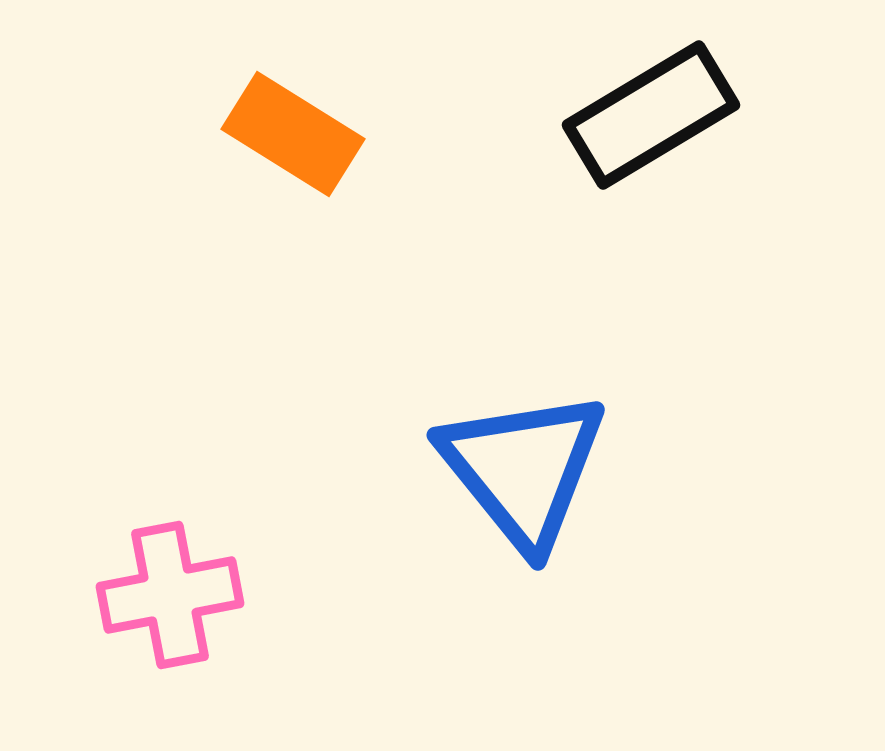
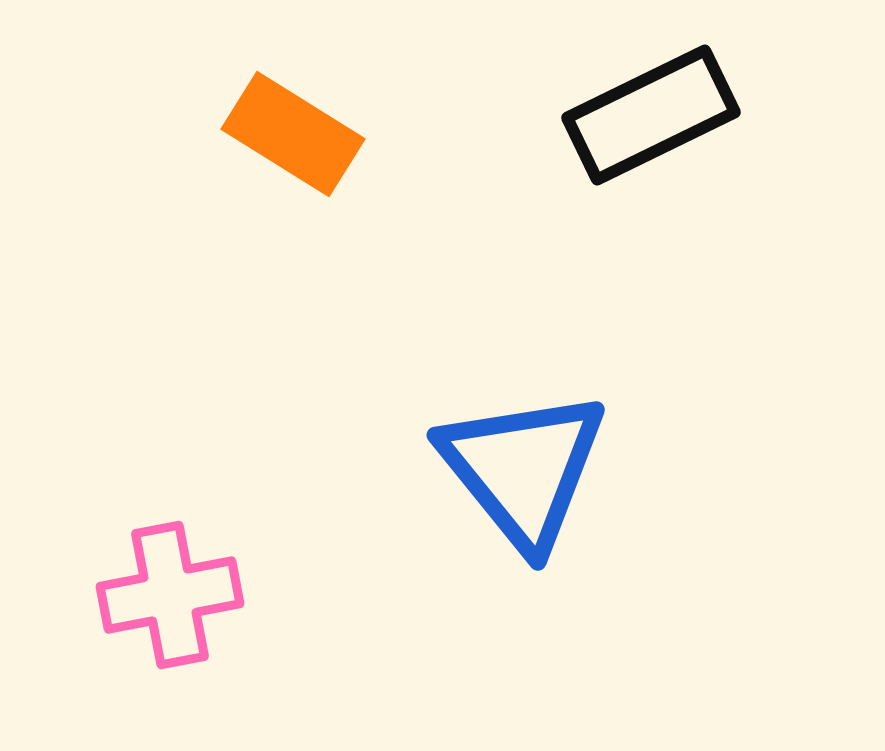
black rectangle: rotated 5 degrees clockwise
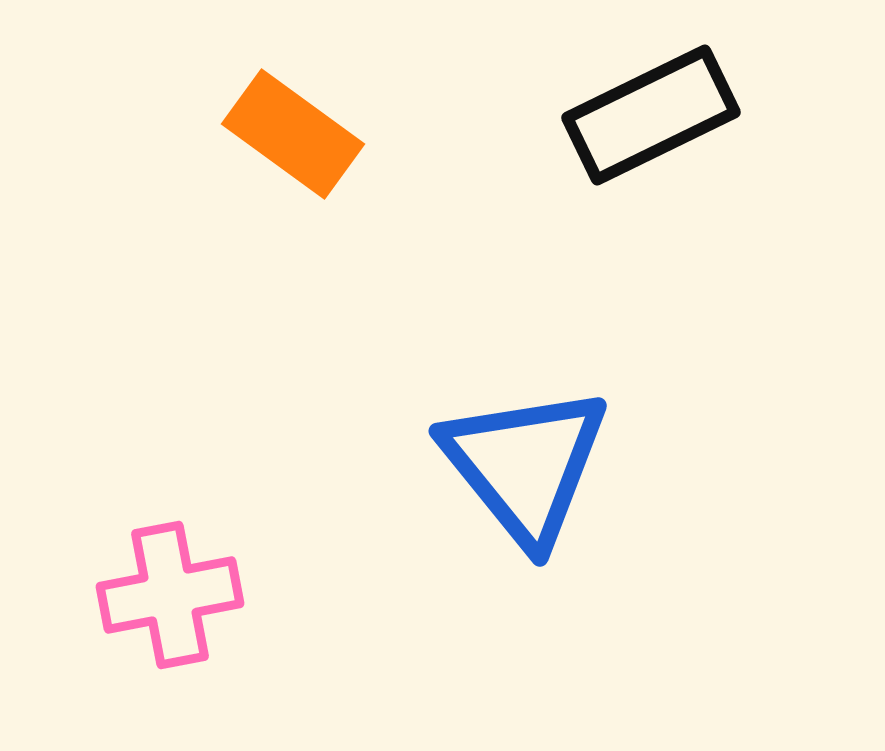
orange rectangle: rotated 4 degrees clockwise
blue triangle: moved 2 px right, 4 px up
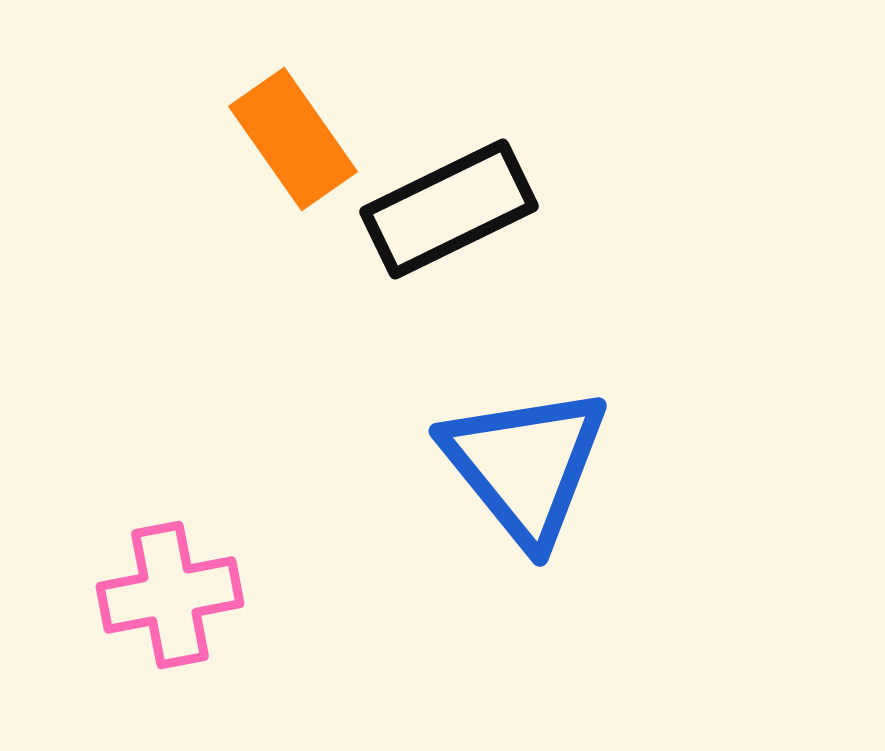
black rectangle: moved 202 px left, 94 px down
orange rectangle: moved 5 px down; rotated 19 degrees clockwise
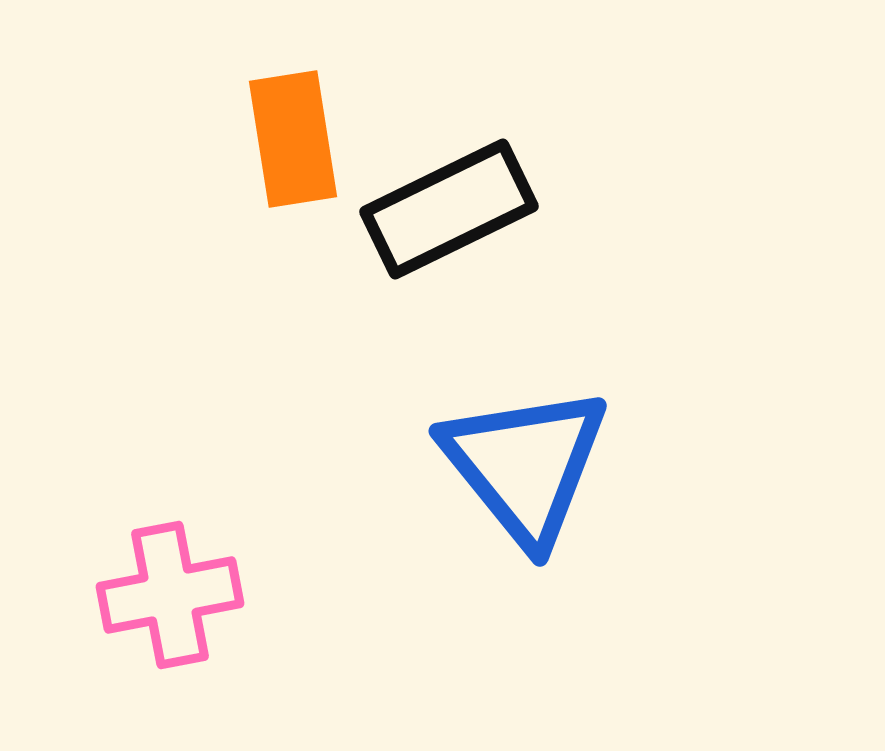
orange rectangle: rotated 26 degrees clockwise
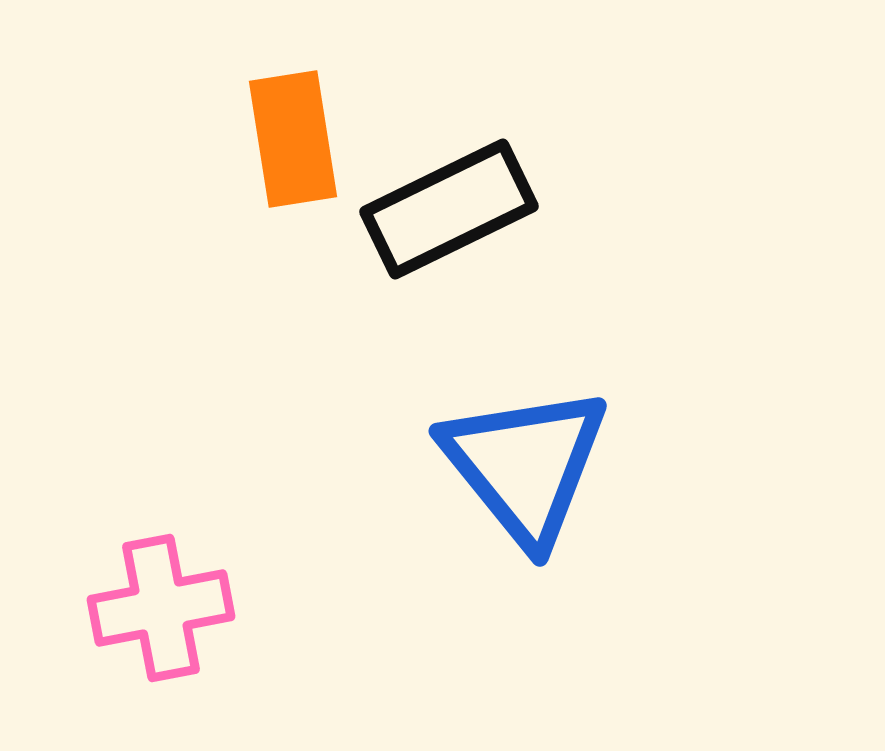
pink cross: moved 9 px left, 13 px down
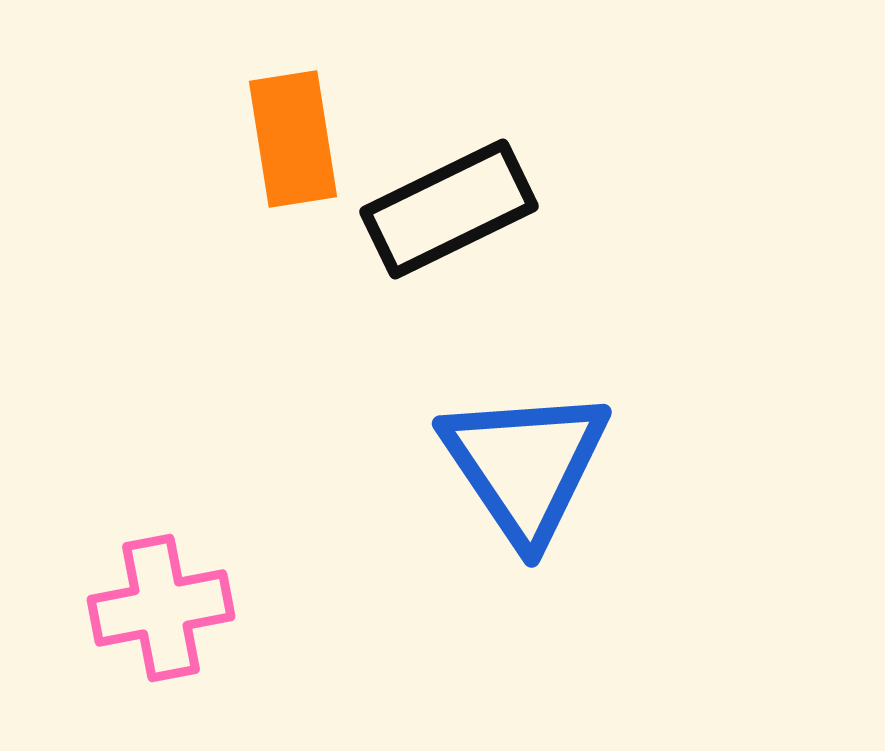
blue triangle: rotated 5 degrees clockwise
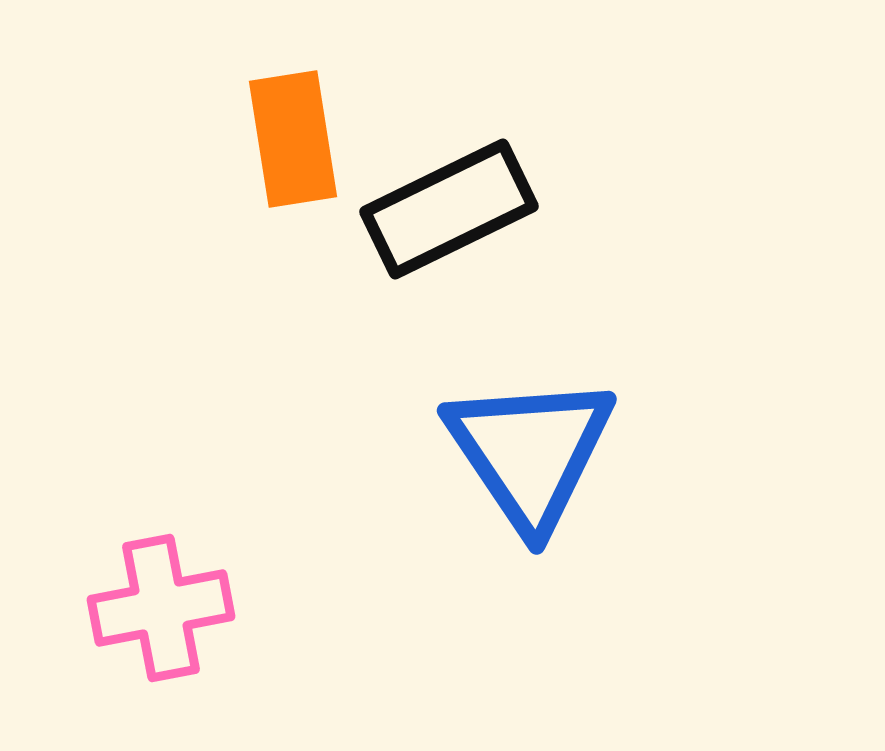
blue triangle: moved 5 px right, 13 px up
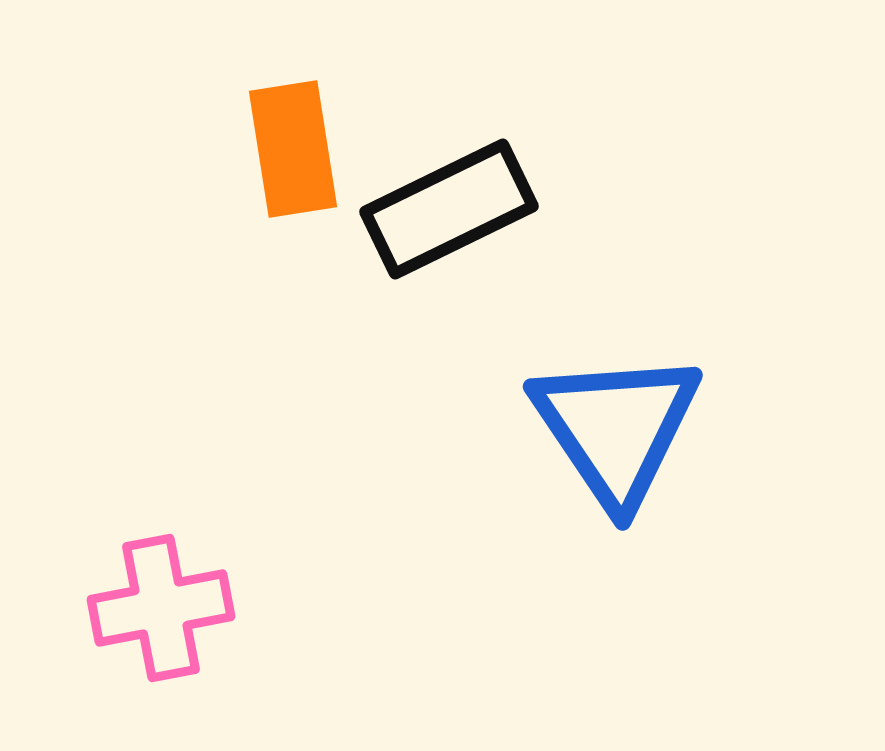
orange rectangle: moved 10 px down
blue triangle: moved 86 px right, 24 px up
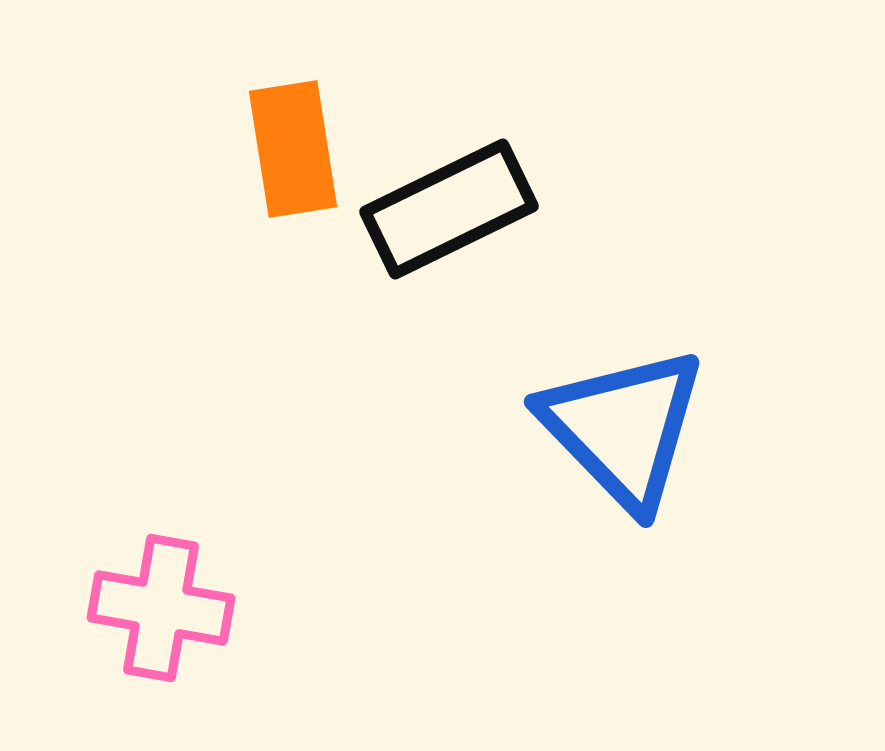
blue triangle: moved 7 px right; rotated 10 degrees counterclockwise
pink cross: rotated 21 degrees clockwise
